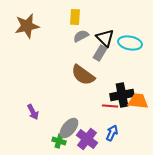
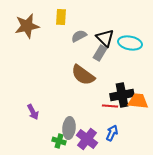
yellow rectangle: moved 14 px left
gray semicircle: moved 2 px left
gray ellipse: rotated 35 degrees counterclockwise
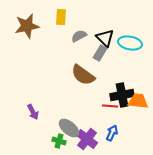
gray ellipse: rotated 55 degrees counterclockwise
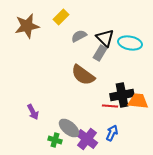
yellow rectangle: rotated 42 degrees clockwise
green cross: moved 4 px left, 1 px up
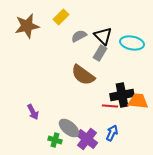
black triangle: moved 2 px left, 2 px up
cyan ellipse: moved 2 px right
